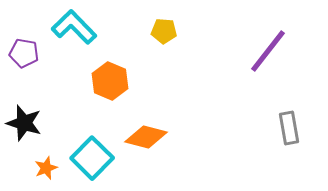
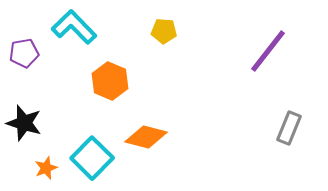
purple pentagon: rotated 20 degrees counterclockwise
gray rectangle: rotated 32 degrees clockwise
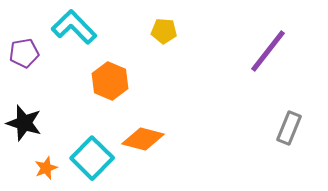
orange diamond: moved 3 px left, 2 px down
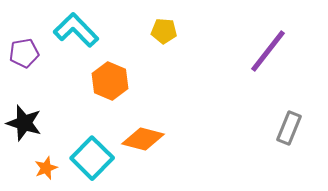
cyan L-shape: moved 2 px right, 3 px down
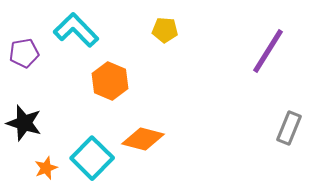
yellow pentagon: moved 1 px right, 1 px up
purple line: rotated 6 degrees counterclockwise
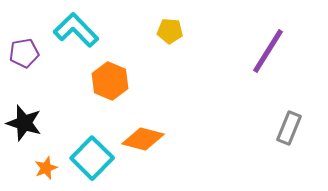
yellow pentagon: moved 5 px right, 1 px down
